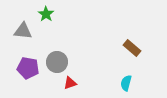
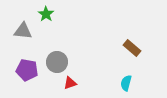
purple pentagon: moved 1 px left, 2 px down
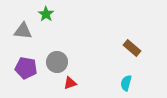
purple pentagon: moved 1 px left, 2 px up
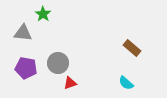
green star: moved 3 px left
gray triangle: moved 2 px down
gray circle: moved 1 px right, 1 px down
cyan semicircle: rotated 63 degrees counterclockwise
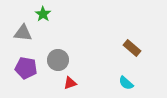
gray circle: moved 3 px up
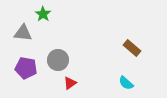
red triangle: rotated 16 degrees counterclockwise
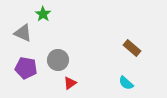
gray triangle: rotated 18 degrees clockwise
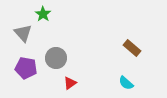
gray triangle: rotated 24 degrees clockwise
gray circle: moved 2 px left, 2 px up
